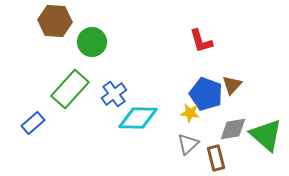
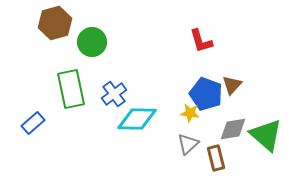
brown hexagon: moved 2 px down; rotated 20 degrees counterclockwise
green rectangle: moved 1 px right; rotated 54 degrees counterclockwise
cyan diamond: moved 1 px left, 1 px down
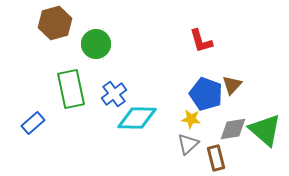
green circle: moved 4 px right, 2 px down
yellow star: moved 1 px right, 6 px down
cyan diamond: moved 1 px up
green triangle: moved 1 px left, 5 px up
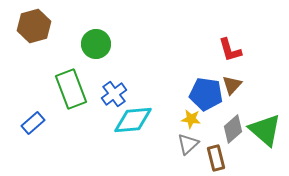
brown hexagon: moved 21 px left, 3 px down
red L-shape: moved 29 px right, 9 px down
green rectangle: rotated 9 degrees counterclockwise
blue pentagon: rotated 12 degrees counterclockwise
cyan diamond: moved 4 px left, 2 px down; rotated 6 degrees counterclockwise
gray diamond: rotated 32 degrees counterclockwise
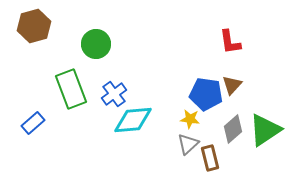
red L-shape: moved 8 px up; rotated 8 degrees clockwise
yellow star: moved 1 px left
green triangle: rotated 45 degrees clockwise
brown rectangle: moved 6 px left
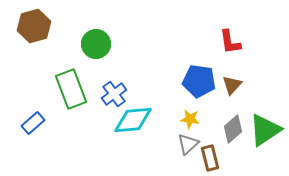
blue pentagon: moved 7 px left, 13 px up
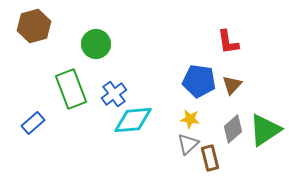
red L-shape: moved 2 px left
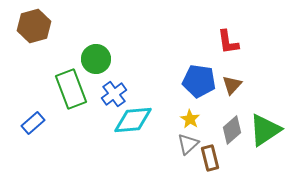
green circle: moved 15 px down
yellow star: rotated 24 degrees clockwise
gray diamond: moved 1 px left, 1 px down
